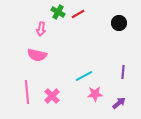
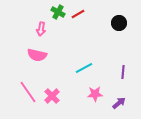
cyan line: moved 8 px up
pink line: moved 1 px right; rotated 30 degrees counterclockwise
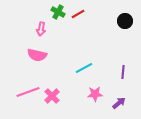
black circle: moved 6 px right, 2 px up
pink line: rotated 75 degrees counterclockwise
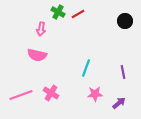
cyan line: moved 2 px right; rotated 42 degrees counterclockwise
purple line: rotated 16 degrees counterclockwise
pink line: moved 7 px left, 3 px down
pink cross: moved 1 px left, 3 px up; rotated 14 degrees counterclockwise
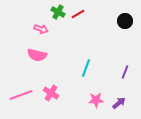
pink arrow: rotated 80 degrees counterclockwise
purple line: moved 2 px right; rotated 32 degrees clockwise
pink star: moved 1 px right, 6 px down
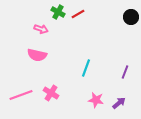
black circle: moved 6 px right, 4 px up
pink star: rotated 14 degrees clockwise
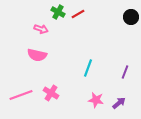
cyan line: moved 2 px right
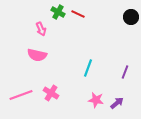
red line: rotated 56 degrees clockwise
pink arrow: rotated 48 degrees clockwise
purple arrow: moved 2 px left
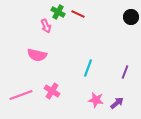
pink arrow: moved 5 px right, 3 px up
pink cross: moved 1 px right, 2 px up
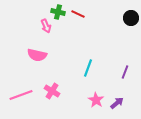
green cross: rotated 16 degrees counterclockwise
black circle: moved 1 px down
pink star: rotated 21 degrees clockwise
